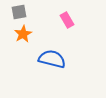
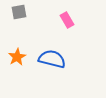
orange star: moved 6 px left, 23 px down
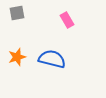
gray square: moved 2 px left, 1 px down
orange star: rotated 12 degrees clockwise
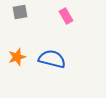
gray square: moved 3 px right, 1 px up
pink rectangle: moved 1 px left, 4 px up
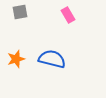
pink rectangle: moved 2 px right, 1 px up
orange star: moved 1 px left, 2 px down
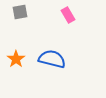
orange star: rotated 18 degrees counterclockwise
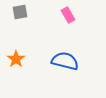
blue semicircle: moved 13 px right, 2 px down
